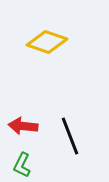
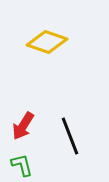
red arrow: rotated 64 degrees counterclockwise
green L-shape: rotated 140 degrees clockwise
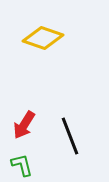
yellow diamond: moved 4 px left, 4 px up
red arrow: moved 1 px right, 1 px up
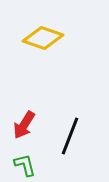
black line: rotated 42 degrees clockwise
green L-shape: moved 3 px right
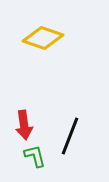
red arrow: rotated 40 degrees counterclockwise
green L-shape: moved 10 px right, 9 px up
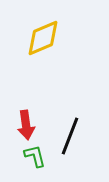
yellow diamond: rotated 42 degrees counterclockwise
red arrow: moved 2 px right
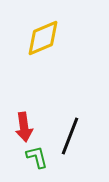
red arrow: moved 2 px left, 2 px down
green L-shape: moved 2 px right, 1 px down
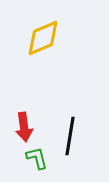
black line: rotated 12 degrees counterclockwise
green L-shape: moved 1 px down
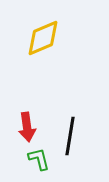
red arrow: moved 3 px right
green L-shape: moved 2 px right, 1 px down
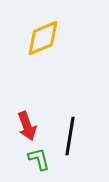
red arrow: moved 1 px up; rotated 12 degrees counterclockwise
